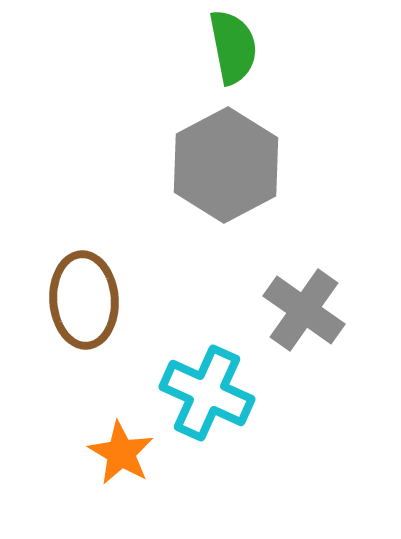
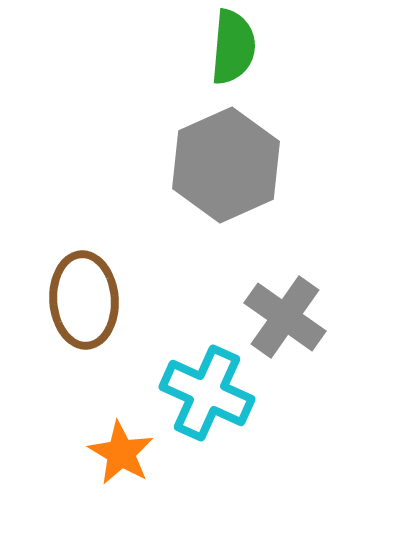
green semicircle: rotated 16 degrees clockwise
gray hexagon: rotated 4 degrees clockwise
gray cross: moved 19 px left, 7 px down
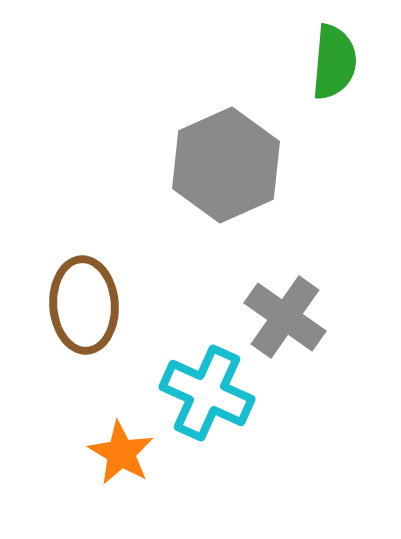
green semicircle: moved 101 px right, 15 px down
brown ellipse: moved 5 px down
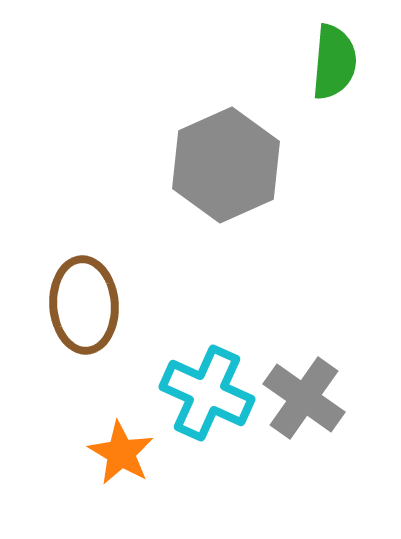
gray cross: moved 19 px right, 81 px down
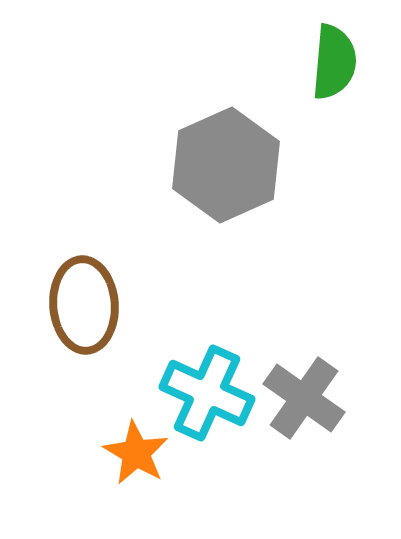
orange star: moved 15 px right
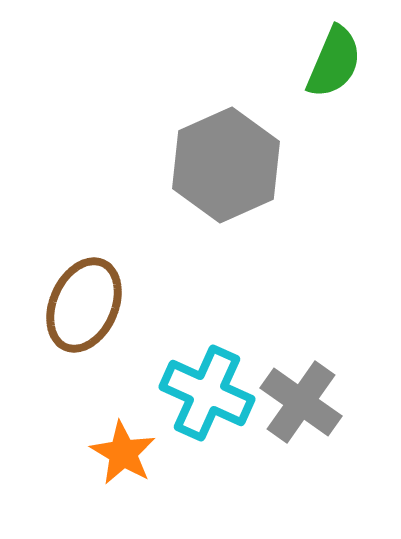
green semicircle: rotated 18 degrees clockwise
brown ellipse: rotated 28 degrees clockwise
gray cross: moved 3 px left, 4 px down
orange star: moved 13 px left
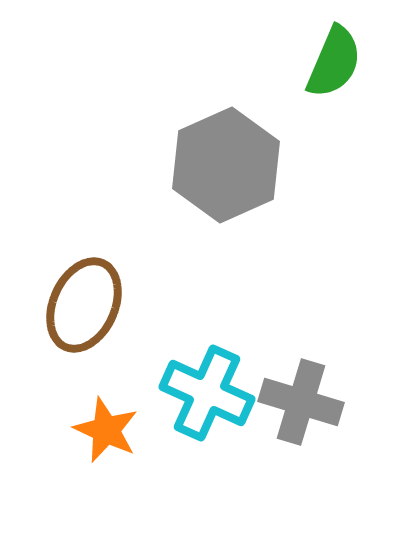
gray cross: rotated 18 degrees counterclockwise
orange star: moved 17 px left, 23 px up; rotated 6 degrees counterclockwise
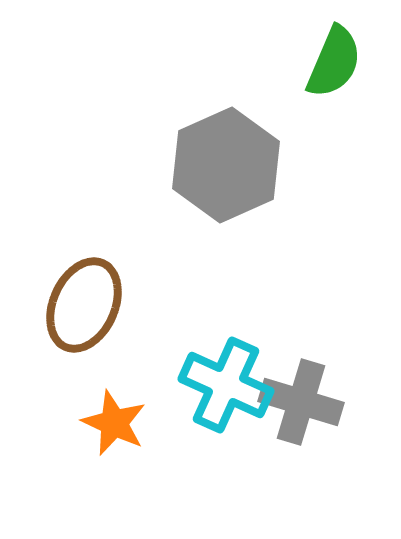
cyan cross: moved 19 px right, 8 px up
orange star: moved 8 px right, 7 px up
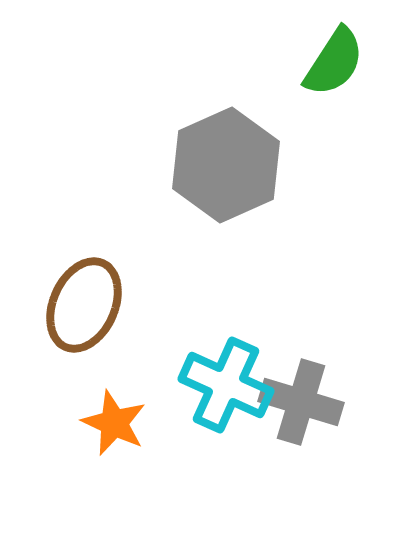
green semicircle: rotated 10 degrees clockwise
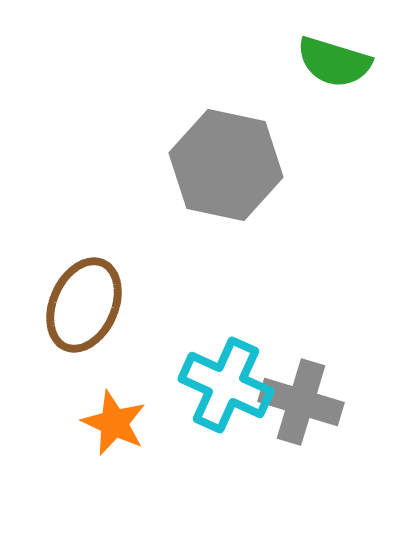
green semicircle: rotated 74 degrees clockwise
gray hexagon: rotated 24 degrees counterclockwise
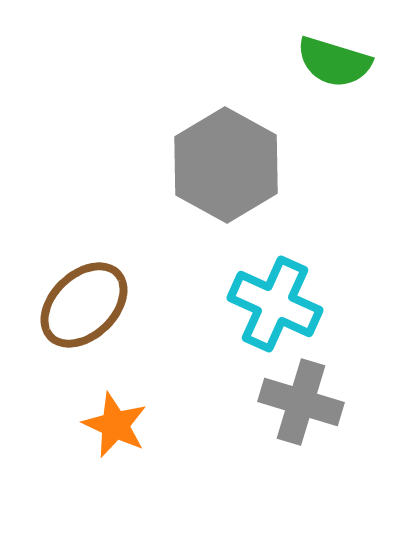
gray hexagon: rotated 17 degrees clockwise
brown ellipse: rotated 22 degrees clockwise
cyan cross: moved 49 px right, 81 px up
orange star: moved 1 px right, 2 px down
